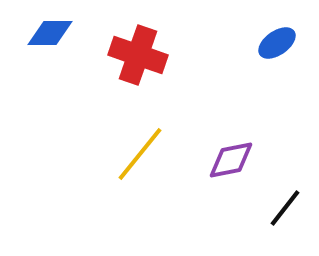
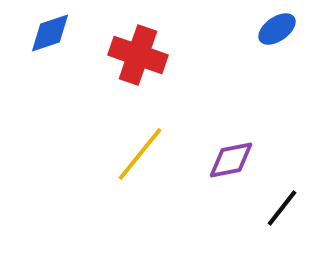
blue diamond: rotated 18 degrees counterclockwise
blue ellipse: moved 14 px up
black line: moved 3 px left
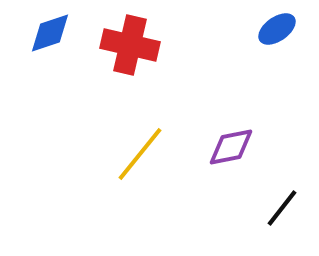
red cross: moved 8 px left, 10 px up; rotated 6 degrees counterclockwise
purple diamond: moved 13 px up
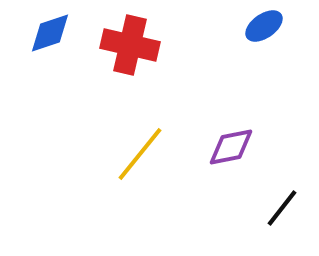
blue ellipse: moved 13 px left, 3 px up
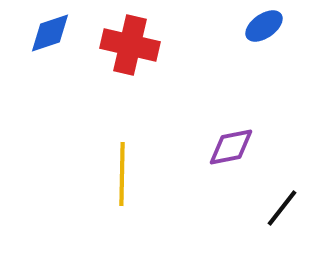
yellow line: moved 18 px left, 20 px down; rotated 38 degrees counterclockwise
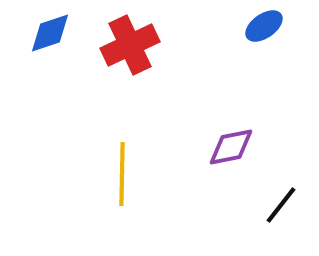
red cross: rotated 38 degrees counterclockwise
black line: moved 1 px left, 3 px up
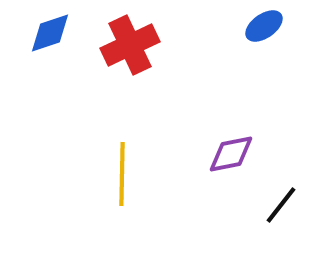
purple diamond: moved 7 px down
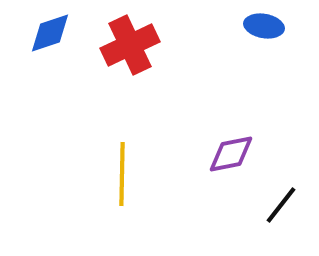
blue ellipse: rotated 45 degrees clockwise
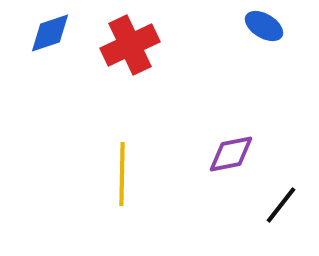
blue ellipse: rotated 21 degrees clockwise
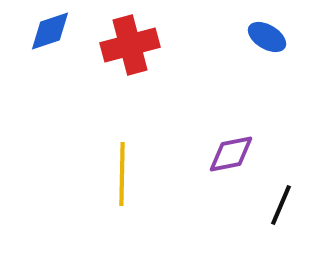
blue ellipse: moved 3 px right, 11 px down
blue diamond: moved 2 px up
red cross: rotated 10 degrees clockwise
black line: rotated 15 degrees counterclockwise
